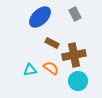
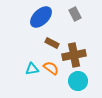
blue ellipse: moved 1 px right
cyan triangle: moved 2 px right, 1 px up
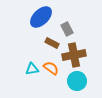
gray rectangle: moved 8 px left, 15 px down
cyan circle: moved 1 px left
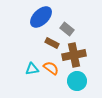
gray rectangle: rotated 24 degrees counterclockwise
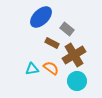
brown cross: rotated 20 degrees counterclockwise
